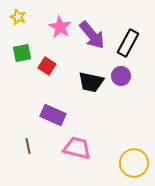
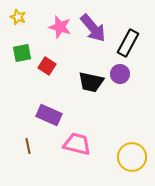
pink star: rotated 15 degrees counterclockwise
purple arrow: moved 1 px right, 7 px up
purple circle: moved 1 px left, 2 px up
purple rectangle: moved 4 px left
pink trapezoid: moved 4 px up
yellow circle: moved 2 px left, 6 px up
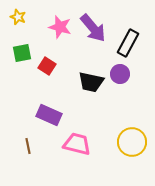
yellow circle: moved 15 px up
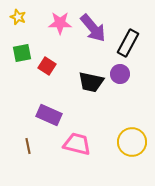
pink star: moved 4 px up; rotated 15 degrees counterclockwise
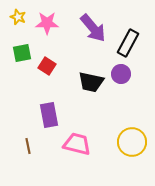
pink star: moved 13 px left
purple circle: moved 1 px right
purple rectangle: rotated 55 degrees clockwise
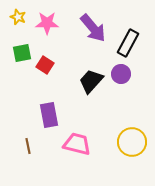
red square: moved 2 px left, 1 px up
black trapezoid: moved 1 px up; rotated 120 degrees clockwise
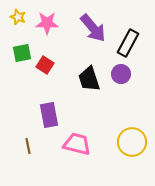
black trapezoid: moved 2 px left, 2 px up; rotated 60 degrees counterclockwise
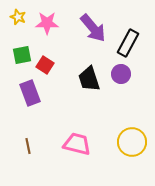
green square: moved 2 px down
purple rectangle: moved 19 px left, 22 px up; rotated 10 degrees counterclockwise
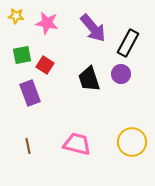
yellow star: moved 2 px left, 1 px up; rotated 14 degrees counterclockwise
pink star: rotated 10 degrees clockwise
